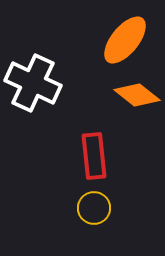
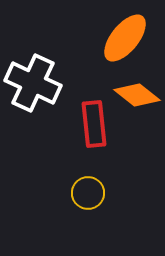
orange ellipse: moved 2 px up
red rectangle: moved 32 px up
yellow circle: moved 6 px left, 15 px up
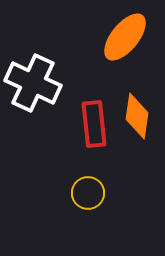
orange ellipse: moved 1 px up
orange diamond: moved 21 px down; rotated 60 degrees clockwise
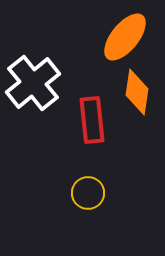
white cross: rotated 26 degrees clockwise
orange diamond: moved 24 px up
red rectangle: moved 2 px left, 4 px up
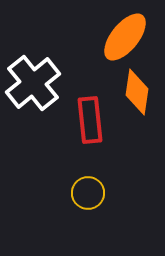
red rectangle: moved 2 px left
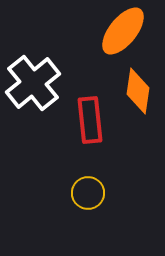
orange ellipse: moved 2 px left, 6 px up
orange diamond: moved 1 px right, 1 px up
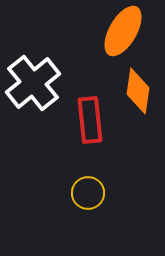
orange ellipse: rotated 9 degrees counterclockwise
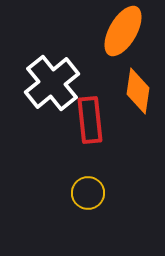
white cross: moved 19 px right
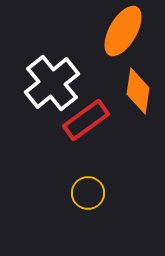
red rectangle: moved 4 px left; rotated 60 degrees clockwise
